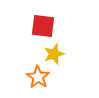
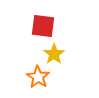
yellow star: rotated 15 degrees counterclockwise
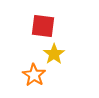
orange star: moved 4 px left, 2 px up
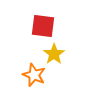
orange star: rotated 10 degrees counterclockwise
